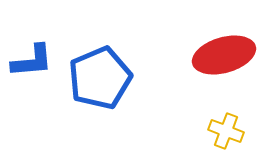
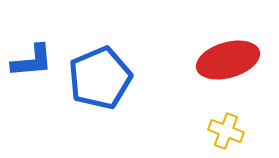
red ellipse: moved 4 px right, 5 px down
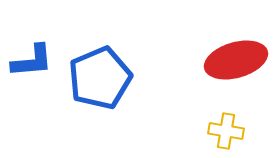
red ellipse: moved 8 px right
yellow cross: rotated 12 degrees counterclockwise
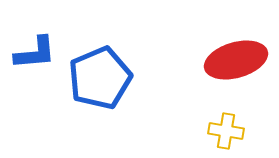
blue L-shape: moved 3 px right, 8 px up
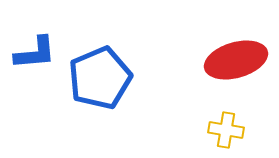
yellow cross: moved 1 px up
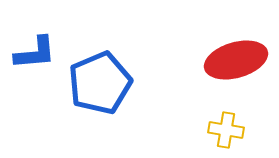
blue pentagon: moved 5 px down
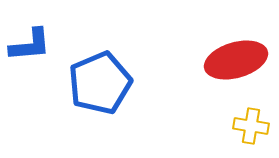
blue L-shape: moved 5 px left, 8 px up
yellow cross: moved 25 px right, 4 px up
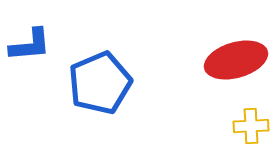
yellow cross: rotated 12 degrees counterclockwise
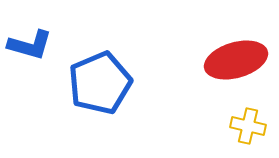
blue L-shape: rotated 21 degrees clockwise
yellow cross: moved 3 px left; rotated 16 degrees clockwise
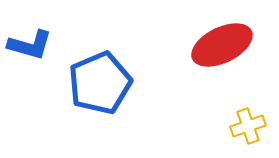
red ellipse: moved 14 px left, 15 px up; rotated 10 degrees counterclockwise
yellow cross: rotated 32 degrees counterclockwise
